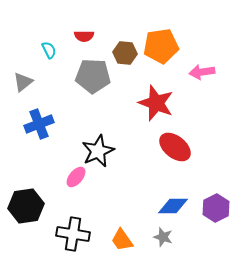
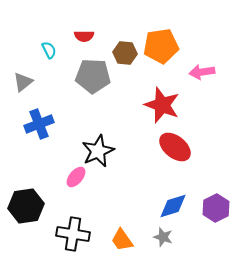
red star: moved 6 px right, 2 px down
blue diamond: rotated 16 degrees counterclockwise
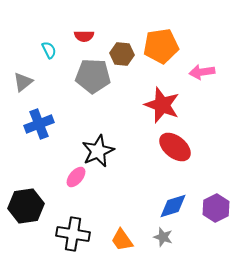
brown hexagon: moved 3 px left, 1 px down
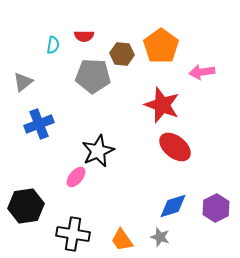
orange pentagon: rotated 28 degrees counterclockwise
cyan semicircle: moved 4 px right, 5 px up; rotated 36 degrees clockwise
gray star: moved 3 px left
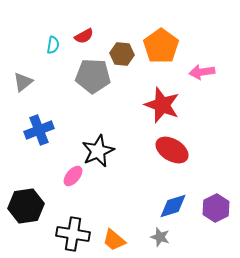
red semicircle: rotated 30 degrees counterclockwise
blue cross: moved 6 px down
red ellipse: moved 3 px left, 3 px down; rotated 8 degrees counterclockwise
pink ellipse: moved 3 px left, 1 px up
orange trapezoid: moved 8 px left; rotated 15 degrees counterclockwise
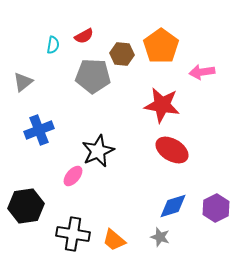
red star: rotated 12 degrees counterclockwise
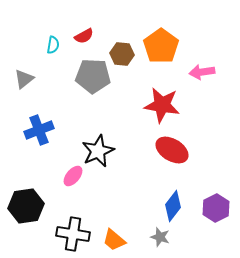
gray triangle: moved 1 px right, 3 px up
blue diamond: rotated 36 degrees counterclockwise
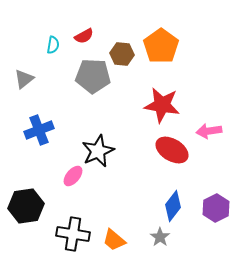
pink arrow: moved 7 px right, 59 px down
gray star: rotated 18 degrees clockwise
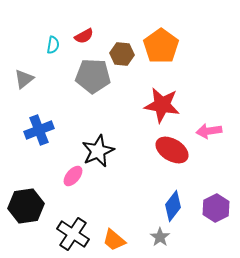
black cross: rotated 24 degrees clockwise
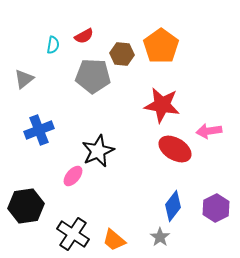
red ellipse: moved 3 px right, 1 px up
